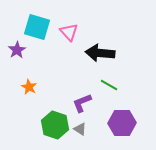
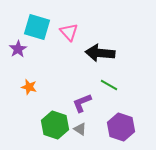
purple star: moved 1 px right, 1 px up
orange star: rotated 14 degrees counterclockwise
purple hexagon: moved 1 px left, 4 px down; rotated 20 degrees clockwise
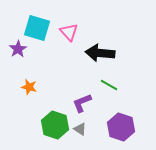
cyan square: moved 1 px down
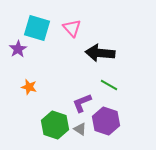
pink triangle: moved 3 px right, 4 px up
purple hexagon: moved 15 px left, 6 px up
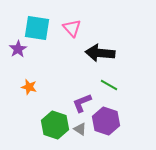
cyan square: rotated 8 degrees counterclockwise
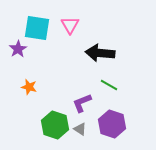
pink triangle: moved 2 px left, 3 px up; rotated 12 degrees clockwise
purple hexagon: moved 6 px right, 3 px down
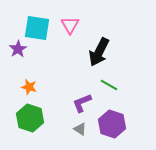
black arrow: moved 1 px left, 1 px up; rotated 68 degrees counterclockwise
green hexagon: moved 25 px left, 7 px up
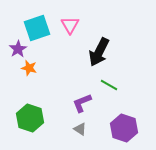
cyan square: rotated 28 degrees counterclockwise
orange star: moved 19 px up
purple hexagon: moved 12 px right, 4 px down
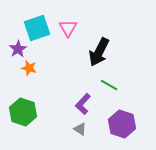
pink triangle: moved 2 px left, 3 px down
purple L-shape: moved 1 px right, 1 px down; rotated 25 degrees counterclockwise
green hexagon: moved 7 px left, 6 px up
purple hexagon: moved 2 px left, 4 px up
